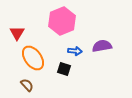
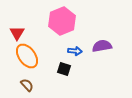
orange ellipse: moved 6 px left, 2 px up
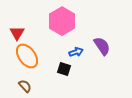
pink hexagon: rotated 8 degrees counterclockwise
purple semicircle: rotated 66 degrees clockwise
blue arrow: moved 1 px right, 1 px down; rotated 24 degrees counterclockwise
brown semicircle: moved 2 px left, 1 px down
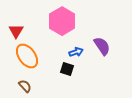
red triangle: moved 1 px left, 2 px up
black square: moved 3 px right
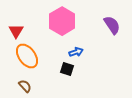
purple semicircle: moved 10 px right, 21 px up
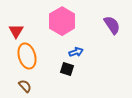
orange ellipse: rotated 20 degrees clockwise
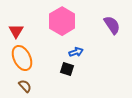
orange ellipse: moved 5 px left, 2 px down; rotated 10 degrees counterclockwise
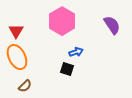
orange ellipse: moved 5 px left, 1 px up
brown semicircle: rotated 88 degrees clockwise
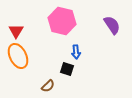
pink hexagon: rotated 16 degrees counterclockwise
blue arrow: rotated 104 degrees clockwise
orange ellipse: moved 1 px right, 1 px up
brown semicircle: moved 23 px right
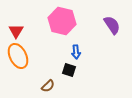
black square: moved 2 px right, 1 px down
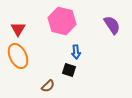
red triangle: moved 2 px right, 2 px up
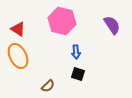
red triangle: rotated 28 degrees counterclockwise
black square: moved 9 px right, 4 px down
